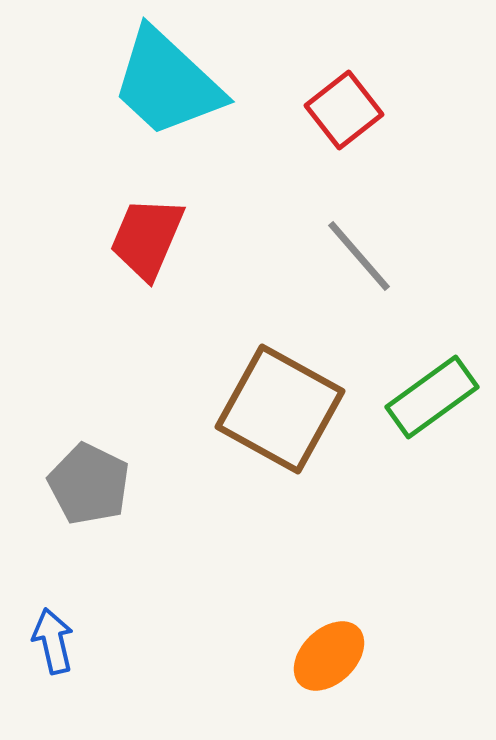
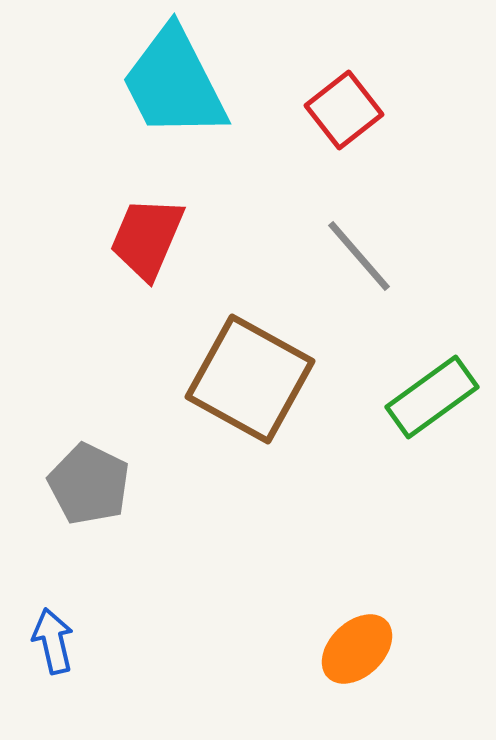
cyan trapezoid: moved 7 px right; rotated 20 degrees clockwise
brown square: moved 30 px left, 30 px up
orange ellipse: moved 28 px right, 7 px up
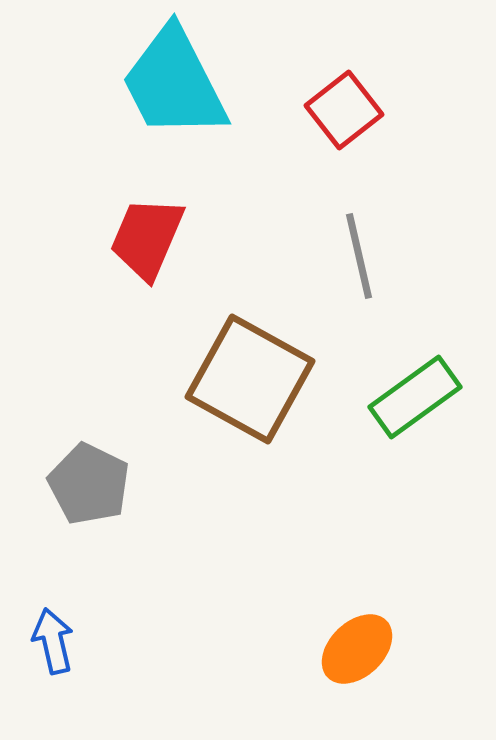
gray line: rotated 28 degrees clockwise
green rectangle: moved 17 px left
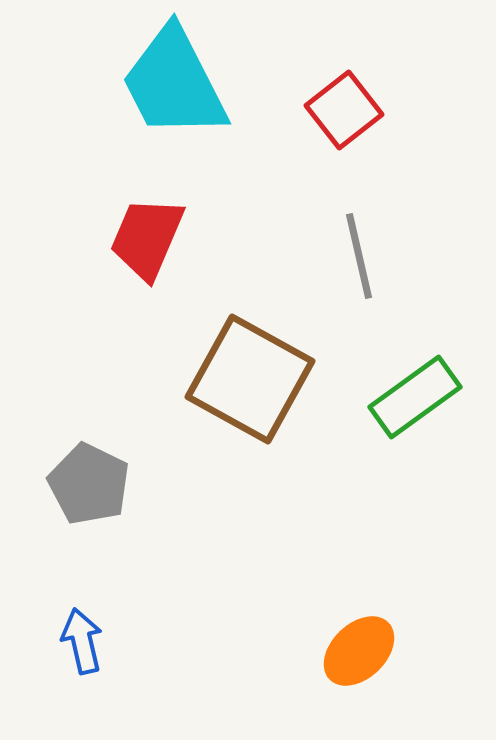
blue arrow: moved 29 px right
orange ellipse: moved 2 px right, 2 px down
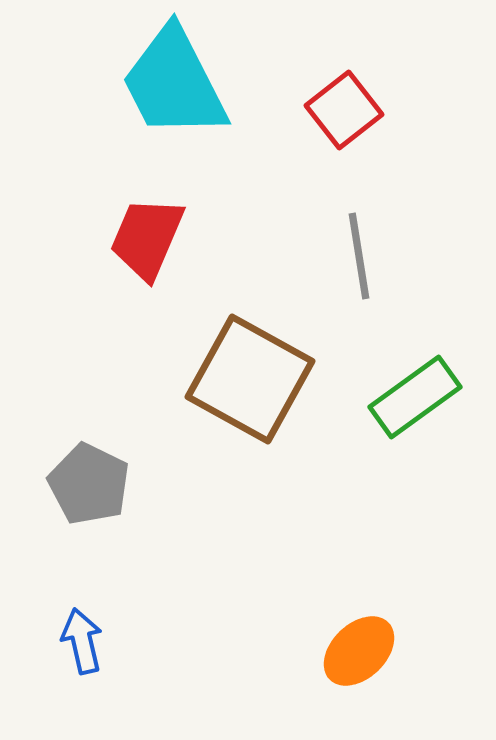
gray line: rotated 4 degrees clockwise
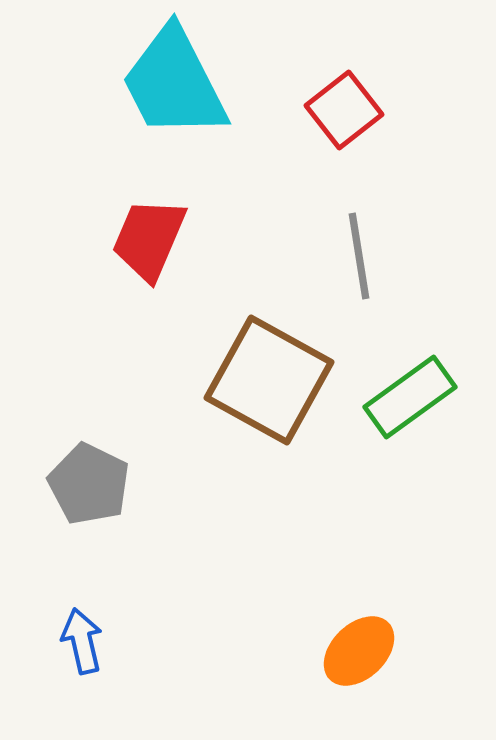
red trapezoid: moved 2 px right, 1 px down
brown square: moved 19 px right, 1 px down
green rectangle: moved 5 px left
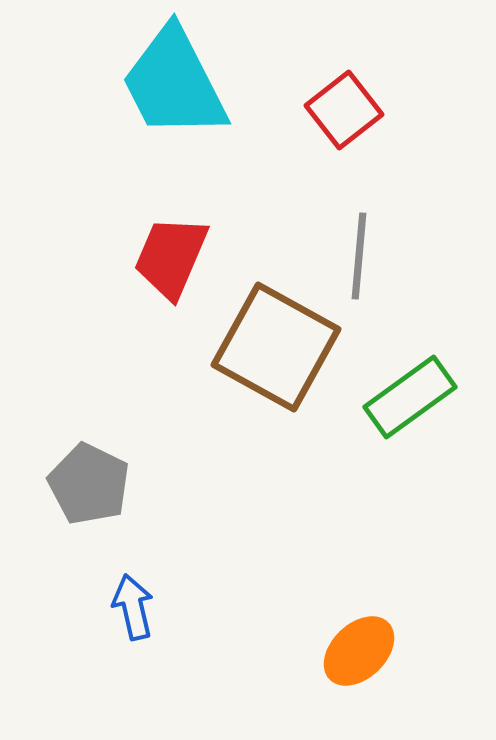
red trapezoid: moved 22 px right, 18 px down
gray line: rotated 14 degrees clockwise
brown square: moved 7 px right, 33 px up
blue arrow: moved 51 px right, 34 px up
